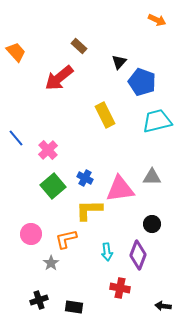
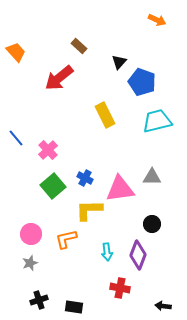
gray star: moved 21 px left; rotated 14 degrees clockwise
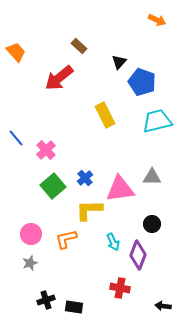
pink cross: moved 2 px left
blue cross: rotated 21 degrees clockwise
cyan arrow: moved 6 px right, 10 px up; rotated 18 degrees counterclockwise
black cross: moved 7 px right
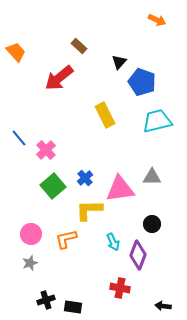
blue line: moved 3 px right
black rectangle: moved 1 px left
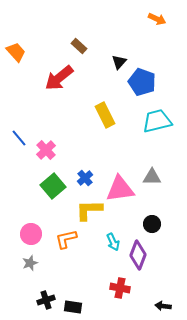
orange arrow: moved 1 px up
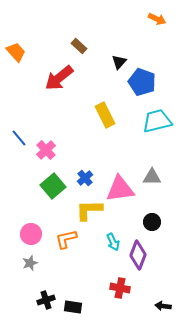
black circle: moved 2 px up
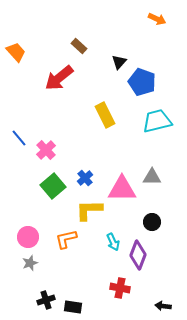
pink triangle: moved 2 px right; rotated 8 degrees clockwise
pink circle: moved 3 px left, 3 px down
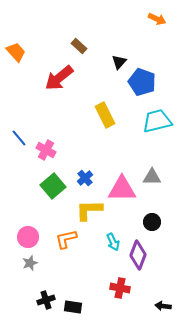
pink cross: rotated 18 degrees counterclockwise
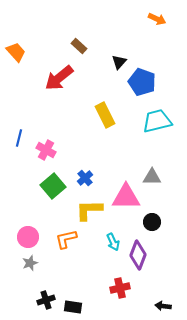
blue line: rotated 54 degrees clockwise
pink triangle: moved 4 px right, 8 px down
red cross: rotated 24 degrees counterclockwise
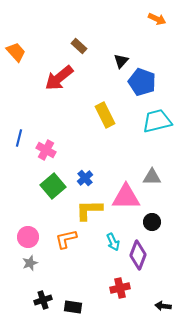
black triangle: moved 2 px right, 1 px up
black cross: moved 3 px left
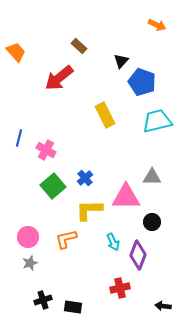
orange arrow: moved 6 px down
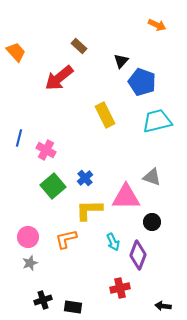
gray triangle: rotated 18 degrees clockwise
